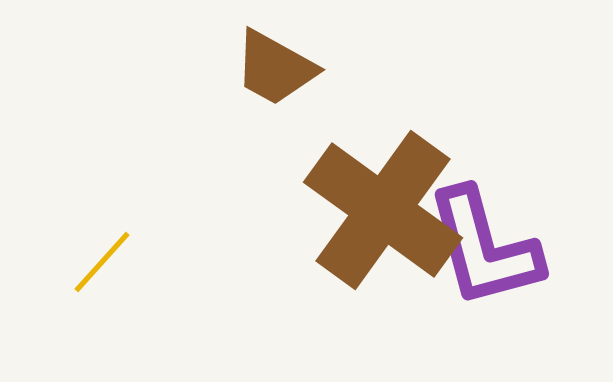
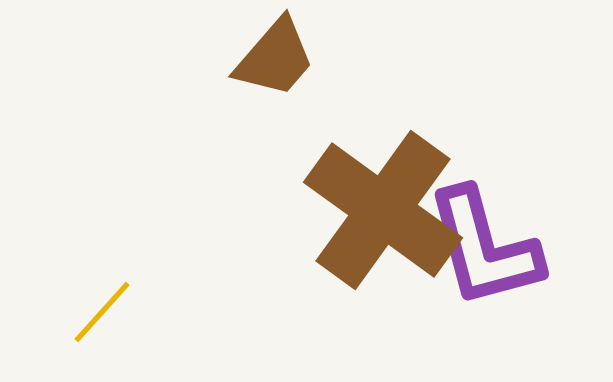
brown trapezoid: moved 10 px up; rotated 78 degrees counterclockwise
yellow line: moved 50 px down
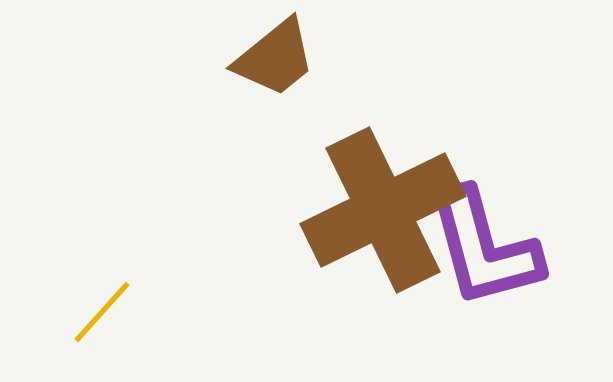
brown trapezoid: rotated 10 degrees clockwise
brown cross: rotated 28 degrees clockwise
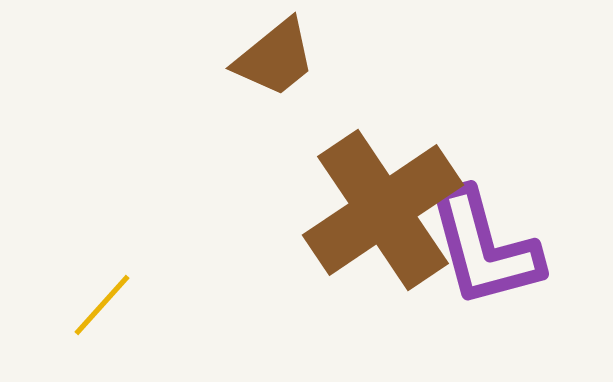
brown cross: rotated 8 degrees counterclockwise
yellow line: moved 7 px up
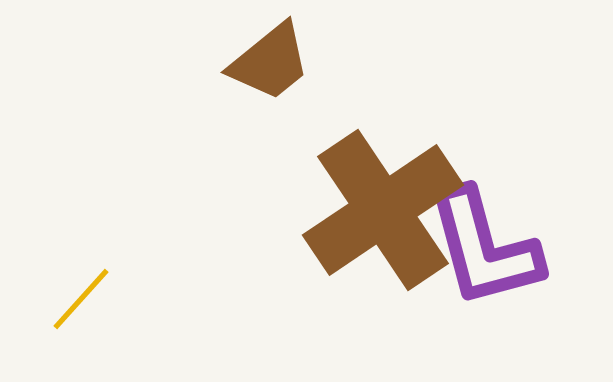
brown trapezoid: moved 5 px left, 4 px down
yellow line: moved 21 px left, 6 px up
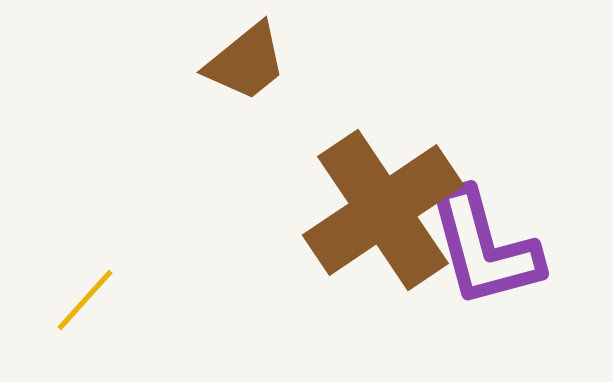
brown trapezoid: moved 24 px left
yellow line: moved 4 px right, 1 px down
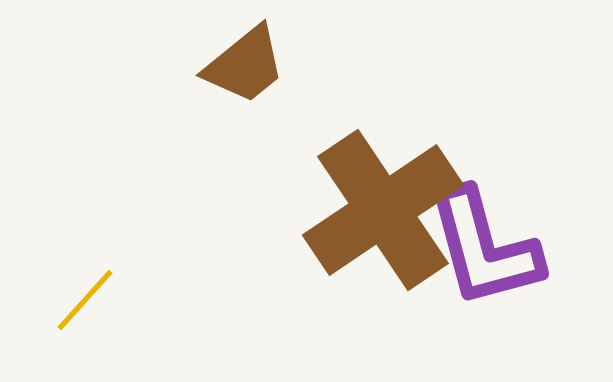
brown trapezoid: moved 1 px left, 3 px down
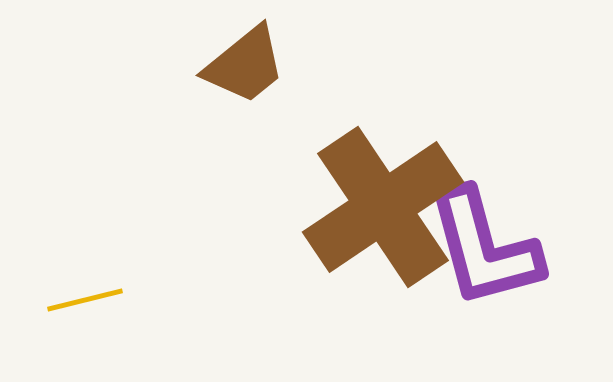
brown cross: moved 3 px up
yellow line: rotated 34 degrees clockwise
